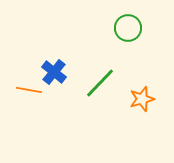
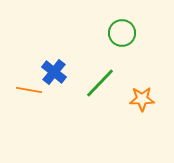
green circle: moved 6 px left, 5 px down
orange star: rotated 15 degrees clockwise
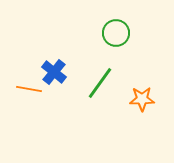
green circle: moved 6 px left
green line: rotated 8 degrees counterclockwise
orange line: moved 1 px up
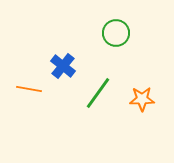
blue cross: moved 9 px right, 6 px up
green line: moved 2 px left, 10 px down
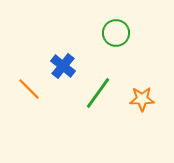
orange line: rotated 35 degrees clockwise
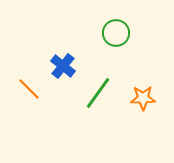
orange star: moved 1 px right, 1 px up
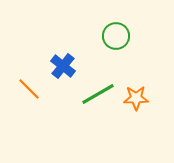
green circle: moved 3 px down
green line: moved 1 px down; rotated 24 degrees clockwise
orange star: moved 7 px left
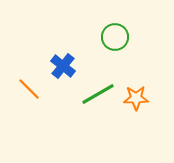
green circle: moved 1 px left, 1 px down
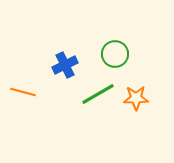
green circle: moved 17 px down
blue cross: moved 2 px right, 1 px up; rotated 25 degrees clockwise
orange line: moved 6 px left, 3 px down; rotated 30 degrees counterclockwise
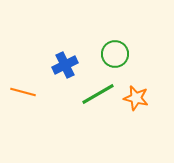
orange star: rotated 15 degrees clockwise
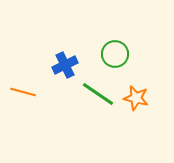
green line: rotated 64 degrees clockwise
